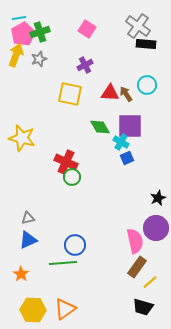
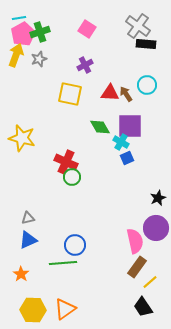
black trapezoid: rotated 40 degrees clockwise
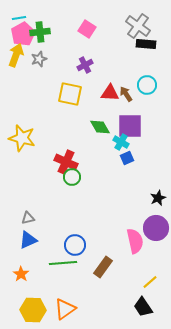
green cross: rotated 12 degrees clockwise
brown rectangle: moved 34 px left
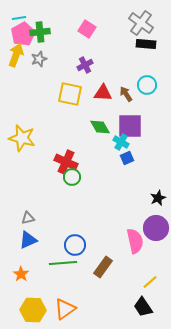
gray cross: moved 3 px right, 3 px up
red triangle: moved 7 px left
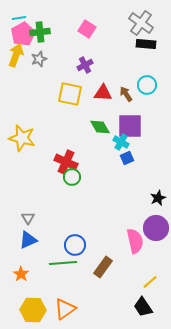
gray triangle: rotated 48 degrees counterclockwise
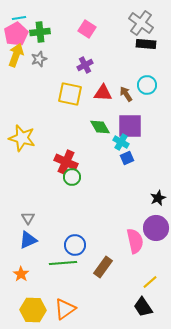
pink pentagon: moved 7 px left
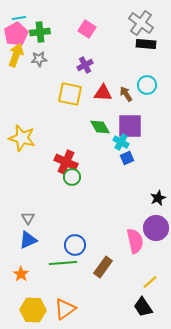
gray star: rotated 14 degrees clockwise
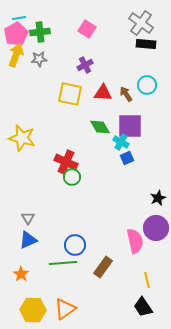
yellow line: moved 3 px left, 2 px up; rotated 63 degrees counterclockwise
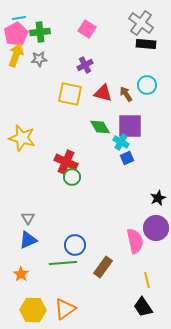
red triangle: rotated 12 degrees clockwise
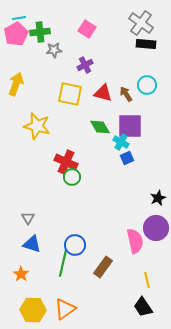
yellow arrow: moved 29 px down
gray star: moved 15 px right, 9 px up
yellow star: moved 15 px right, 12 px up
blue triangle: moved 4 px right, 4 px down; rotated 42 degrees clockwise
green line: rotated 72 degrees counterclockwise
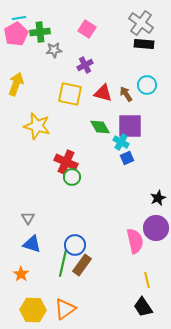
black rectangle: moved 2 px left
brown rectangle: moved 21 px left, 2 px up
